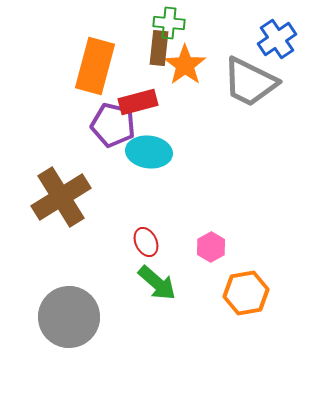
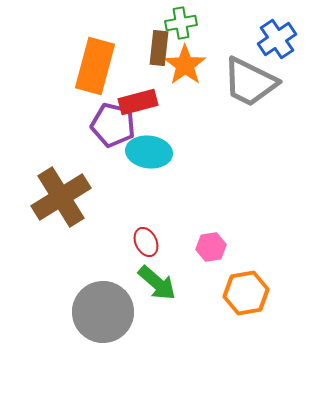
green cross: moved 12 px right; rotated 16 degrees counterclockwise
pink hexagon: rotated 20 degrees clockwise
gray circle: moved 34 px right, 5 px up
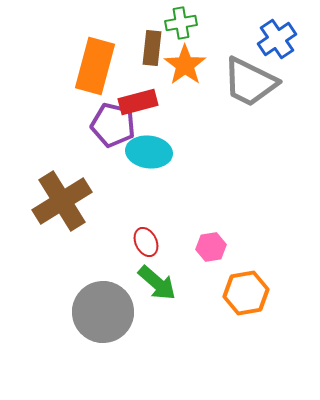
brown rectangle: moved 7 px left
brown cross: moved 1 px right, 4 px down
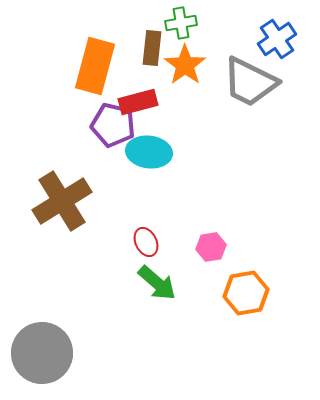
gray circle: moved 61 px left, 41 px down
